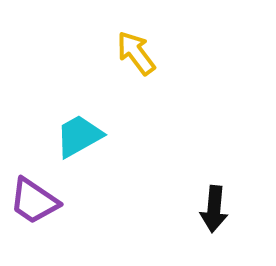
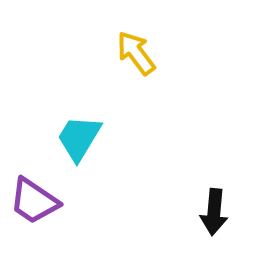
cyan trapezoid: moved 2 px down; rotated 30 degrees counterclockwise
black arrow: moved 3 px down
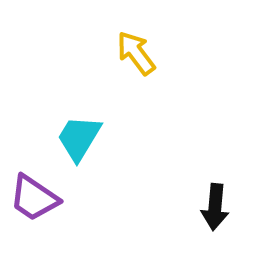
purple trapezoid: moved 3 px up
black arrow: moved 1 px right, 5 px up
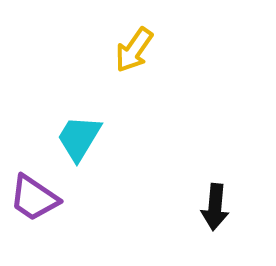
yellow arrow: moved 2 px left, 3 px up; rotated 108 degrees counterclockwise
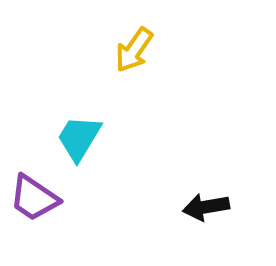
black arrow: moved 9 px left; rotated 75 degrees clockwise
